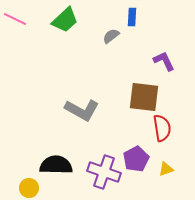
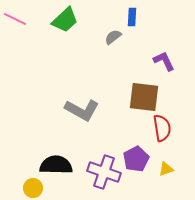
gray semicircle: moved 2 px right, 1 px down
yellow circle: moved 4 px right
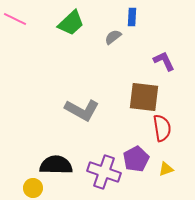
green trapezoid: moved 6 px right, 3 px down
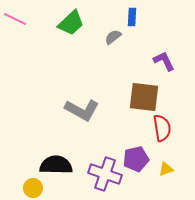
purple pentagon: rotated 15 degrees clockwise
purple cross: moved 1 px right, 2 px down
